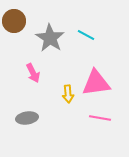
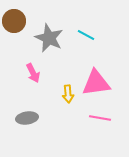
gray star: moved 1 px left; rotated 8 degrees counterclockwise
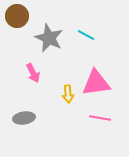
brown circle: moved 3 px right, 5 px up
gray ellipse: moved 3 px left
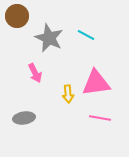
pink arrow: moved 2 px right
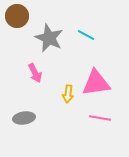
yellow arrow: rotated 12 degrees clockwise
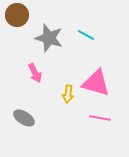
brown circle: moved 1 px up
gray star: rotated 8 degrees counterclockwise
pink triangle: rotated 24 degrees clockwise
gray ellipse: rotated 40 degrees clockwise
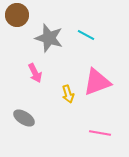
pink triangle: moved 1 px right, 1 px up; rotated 36 degrees counterclockwise
yellow arrow: rotated 24 degrees counterclockwise
pink line: moved 15 px down
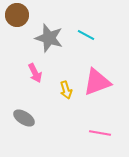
yellow arrow: moved 2 px left, 4 px up
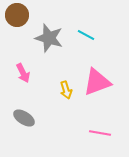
pink arrow: moved 12 px left
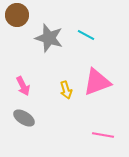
pink arrow: moved 13 px down
pink line: moved 3 px right, 2 px down
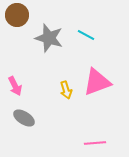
pink arrow: moved 8 px left
pink line: moved 8 px left, 8 px down; rotated 15 degrees counterclockwise
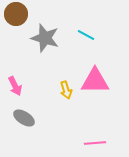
brown circle: moved 1 px left, 1 px up
gray star: moved 4 px left
pink triangle: moved 2 px left, 1 px up; rotated 20 degrees clockwise
